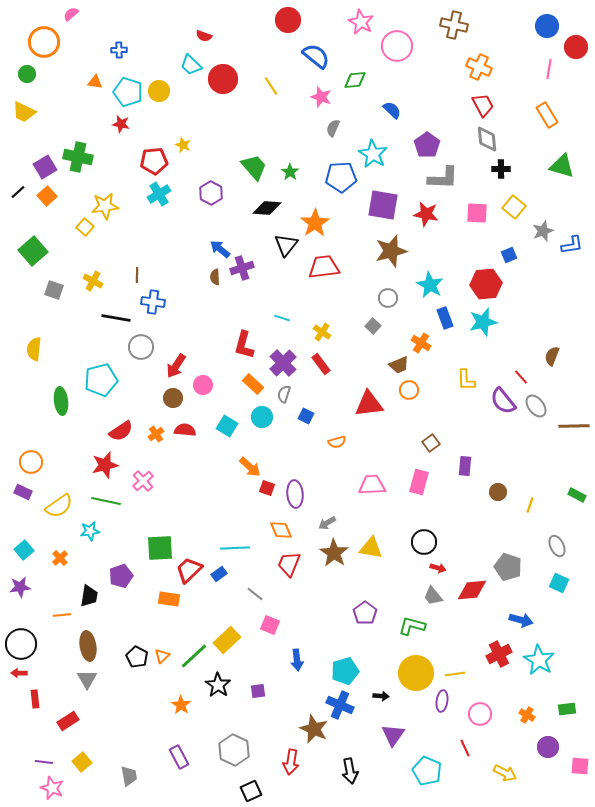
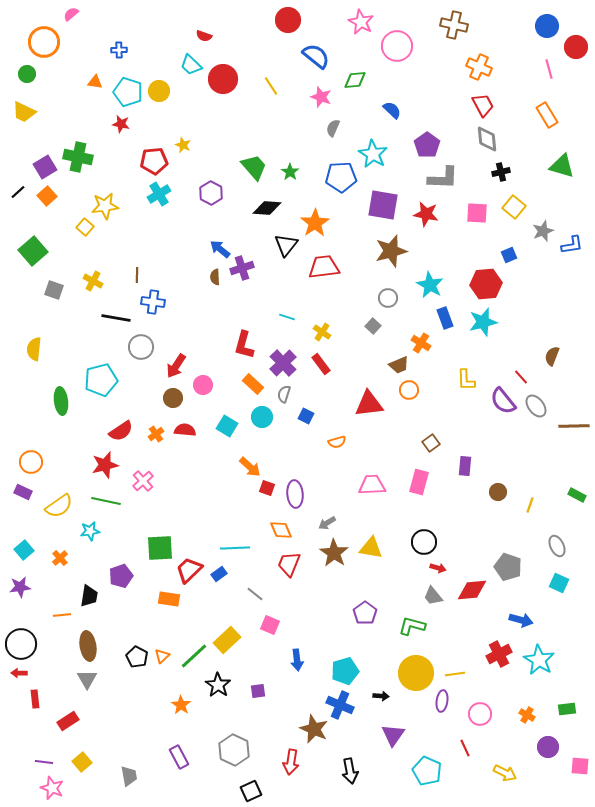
pink line at (549, 69): rotated 24 degrees counterclockwise
black cross at (501, 169): moved 3 px down; rotated 12 degrees counterclockwise
cyan line at (282, 318): moved 5 px right, 1 px up
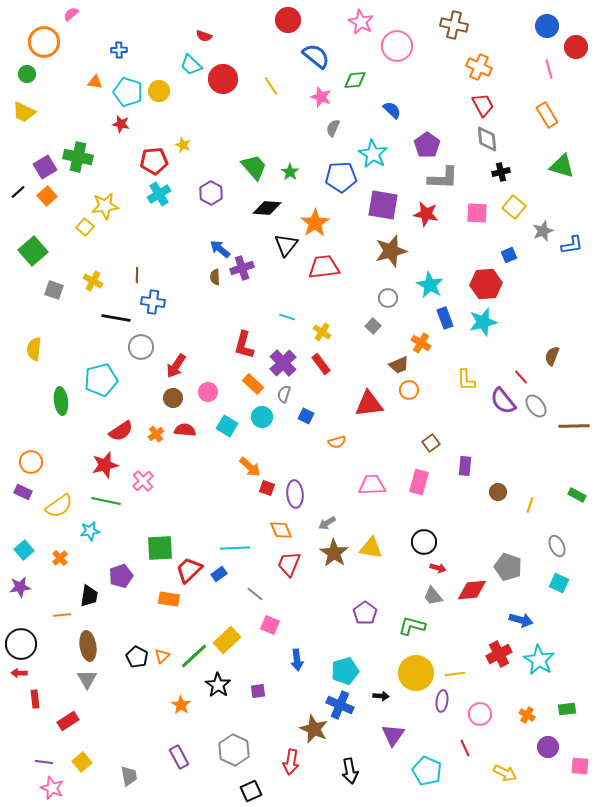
pink circle at (203, 385): moved 5 px right, 7 px down
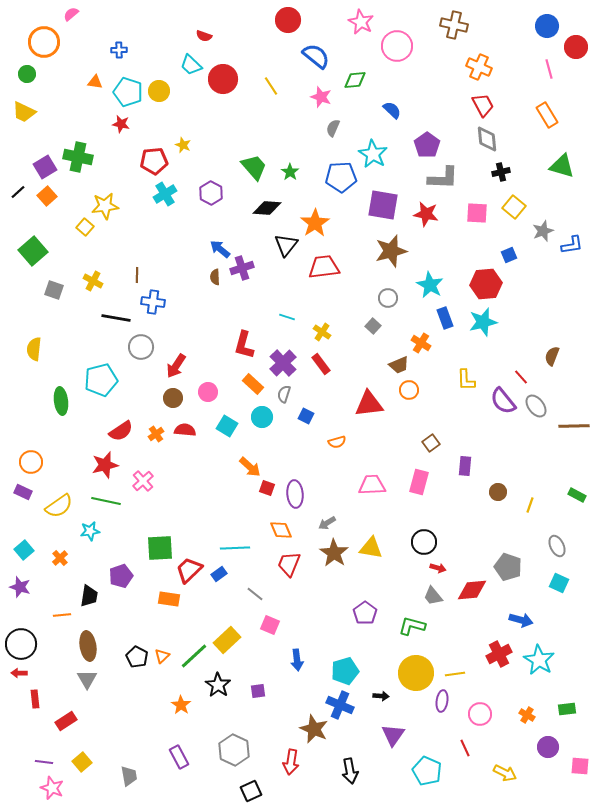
cyan cross at (159, 194): moved 6 px right
purple star at (20, 587): rotated 25 degrees clockwise
red rectangle at (68, 721): moved 2 px left
